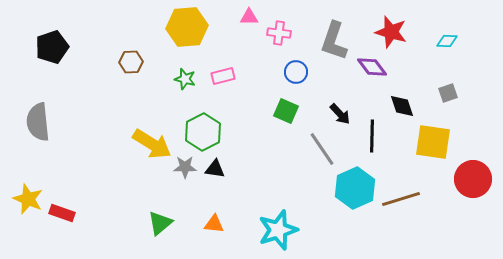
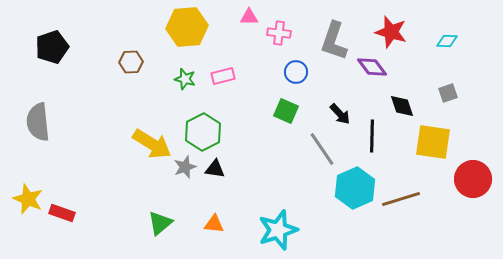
gray star: rotated 20 degrees counterclockwise
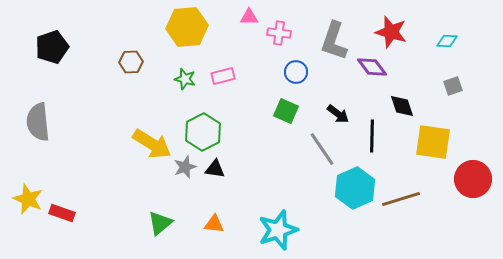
gray square: moved 5 px right, 7 px up
black arrow: moved 2 px left; rotated 10 degrees counterclockwise
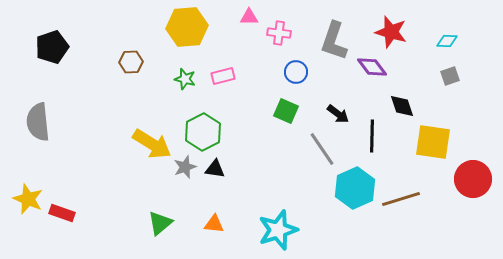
gray square: moved 3 px left, 10 px up
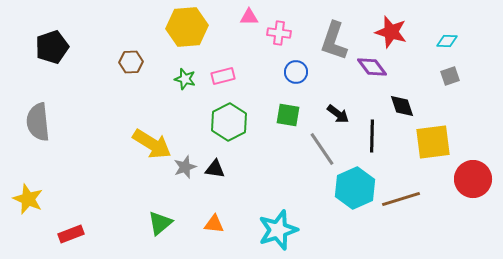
green square: moved 2 px right, 4 px down; rotated 15 degrees counterclockwise
green hexagon: moved 26 px right, 10 px up
yellow square: rotated 15 degrees counterclockwise
red rectangle: moved 9 px right, 21 px down; rotated 40 degrees counterclockwise
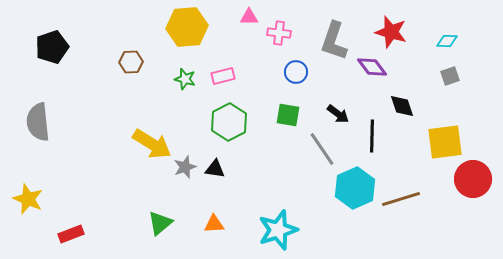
yellow square: moved 12 px right
orange triangle: rotated 10 degrees counterclockwise
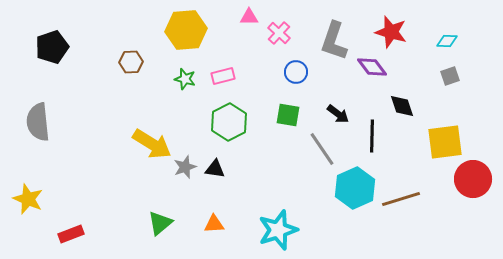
yellow hexagon: moved 1 px left, 3 px down
pink cross: rotated 35 degrees clockwise
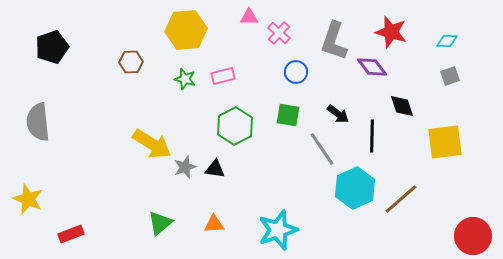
green hexagon: moved 6 px right, 4 px down
red circle: moved 57 px down
brown line: rotated 24 degrees counterclockwise
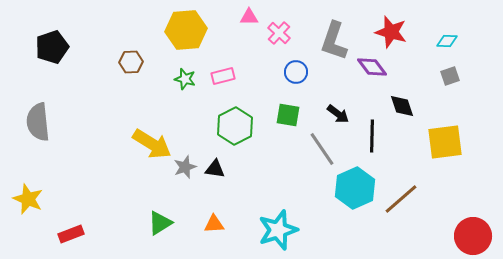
green triangle: rotated 8 degrees clockwise
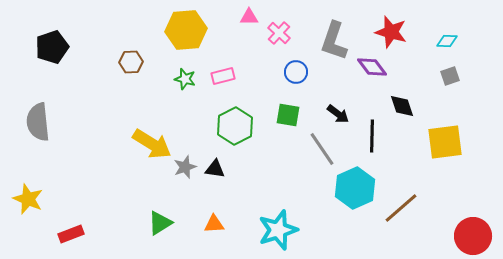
brown line: moved 9 px down
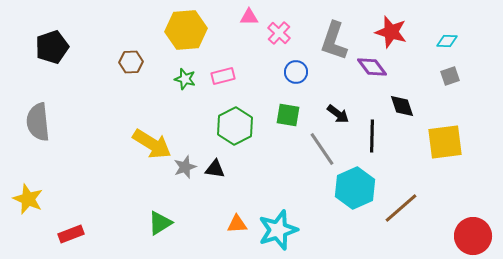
orange triangle: moved 23 px right
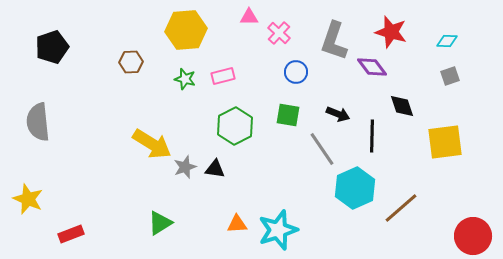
black arrow: rotated 15 degrees counterclockwise
